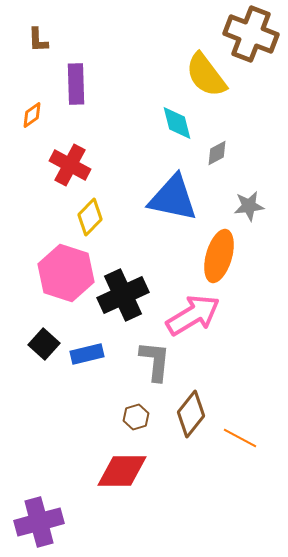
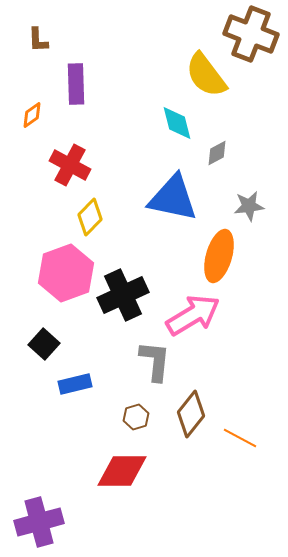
pink hexagon: rotated 22 degrees clockwise
blue rectangle: moved 12 px left, 30 px down
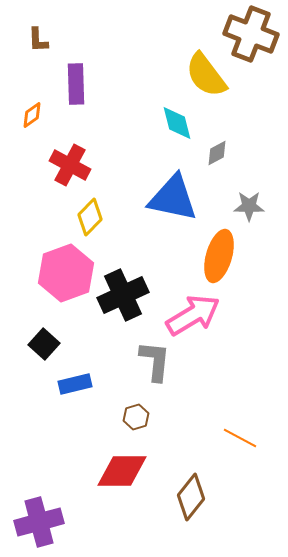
gray star: rotated 8 degrees clockwise
brown diamond: moved 83 px down
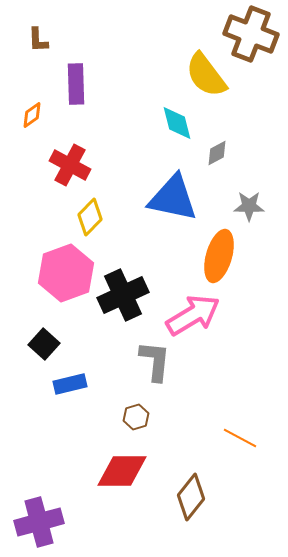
blue rectangle: moved 5 px left
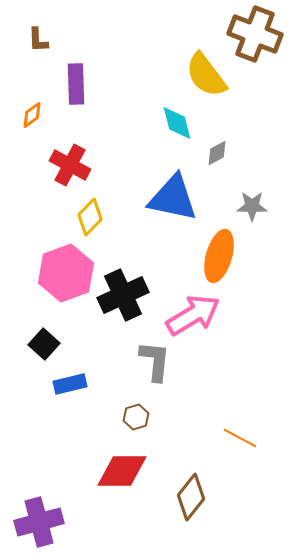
brown cross: moved 4 px right
gray star: moved 3 px right
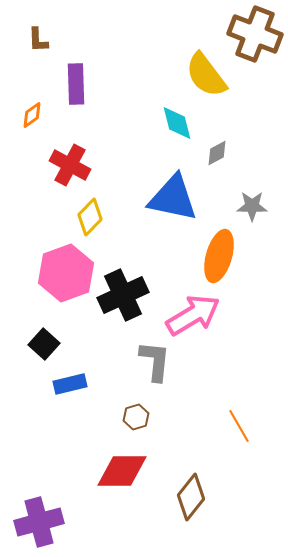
orange line: moved 1 px left, 12 px up; rotated 32 degrees clockwise
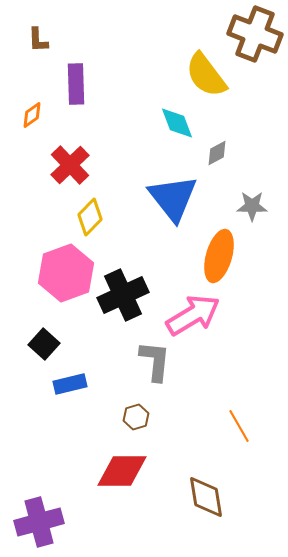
cyan diamond: rotated 6 degrees counterclockwise
red cross: rotated 18 degrees clockwise
blue triangle: rotated 40 degrees clockwise
brown diamond: moved 15 px right; rotated 48 degrees counterclockwise
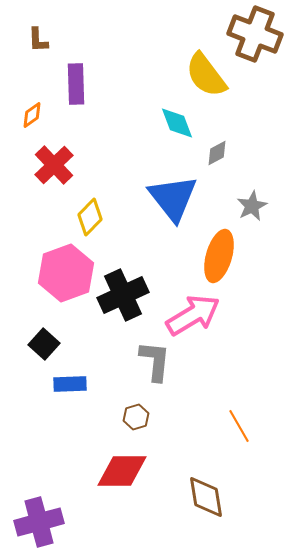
red cross: moved 16 px left
gray star: rotated 28 degrees counterclockwise
blue rectangle: rotated 12 degrees clockwise
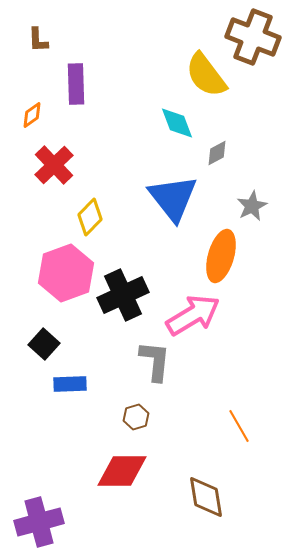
brown cross: moved 2 px left, 3 px down
orange ellipse: moved 2 px right
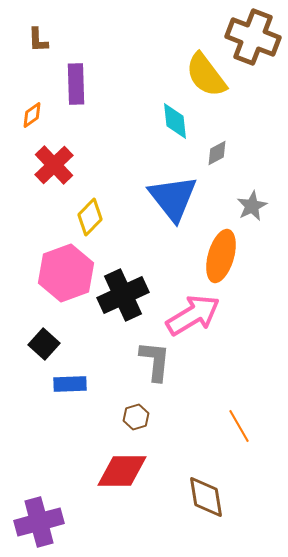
cyan diamond: moved 2 px left, 2 px up; rotated 15 degrees clockwise
